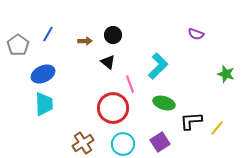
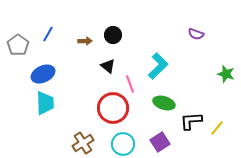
black triangle: moved 4 px down
cyan trapezoid: moved 1 px right, 1 px up
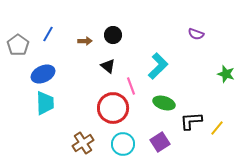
pink line: moved 1 px right, 2 px down
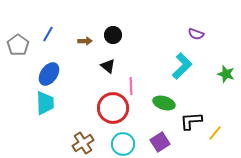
cyan L-shape: moved 24 px right
blue ellipse: moved 6 px right; rotated 30 degrees counterclockwise
pink line: rotated 18 degrees clockwise
yellow line: moved 2 px left, 5 px down
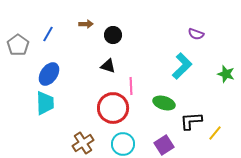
brown arrow: moved 1 px right, 17 px up
black triangle: rotated 21 degrees counterclockwise
purple square: moved 4 px right, 3 px down
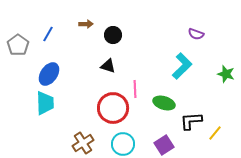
pink line: moved 4 px right, 3 px down
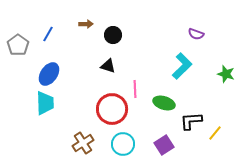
red circle: moved 1 px left, 1 px down
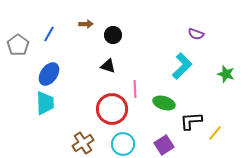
blue line: moved 1 px right
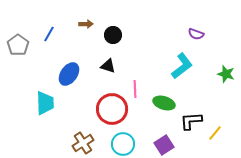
cyan L-shape: rotated 8 degrees clockwise
blue ellipse: moved 20 px right
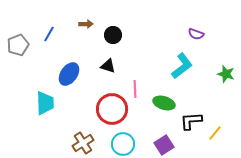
gray pentagon: rotated 15 degrees clockwise
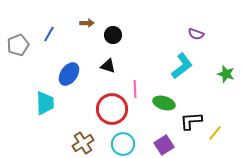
brown arrow: moved 1 px right, 1 px up
